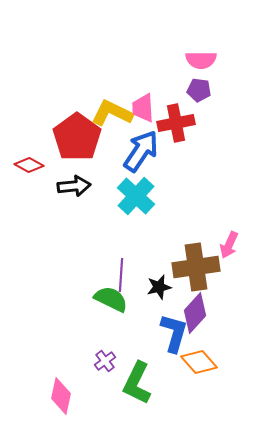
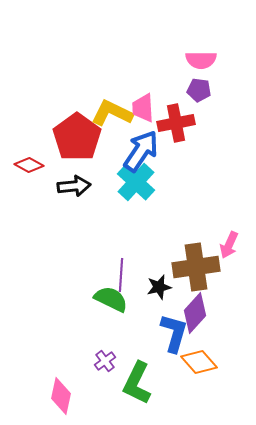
cyan cross: moved 14 px up
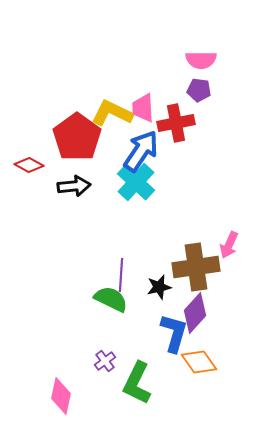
orange diamond: rotated 6 degrees clockwise
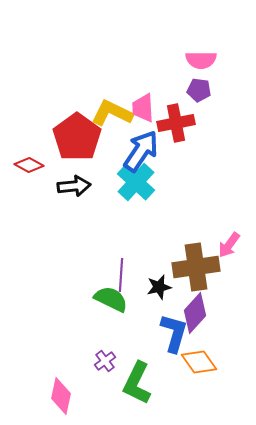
pink arrow: rotated 12 degrees clockwise
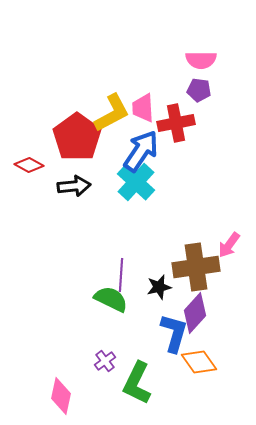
yellow L-shape: rotated 126 degrees clockwise
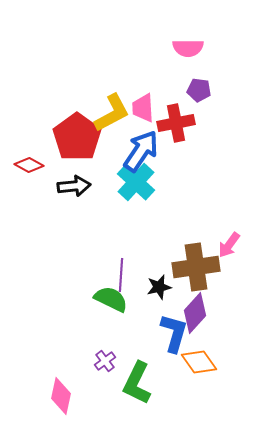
pink semicircle: moved 13 px left, 12 px up
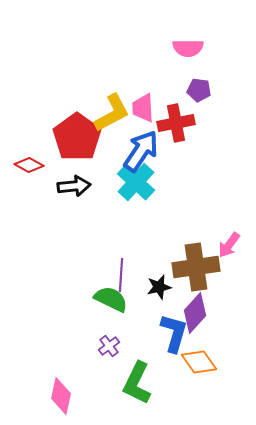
purple cross: moved 4 px right, 15 px up
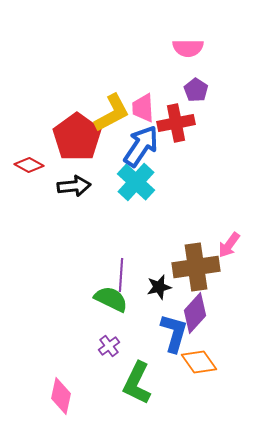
purple pentagon: moved 3 px left; rotated 25 degrees clockwise
blue arrow: moved 5 px up
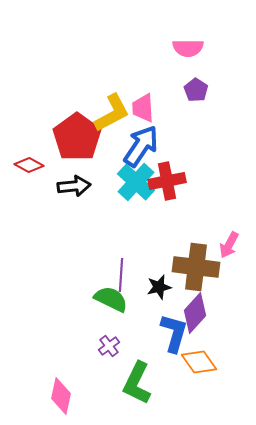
red cross: moved 9 px left, 58 px down
pink arrow: rotated 8 degrees counterclockwise
brown cross: rotated 15 degrees clockwise
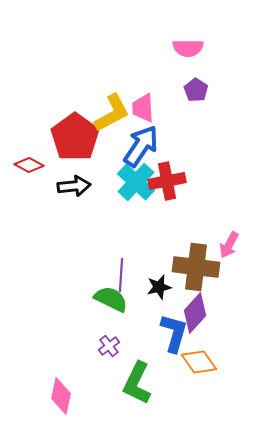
red pentagon: moved 2 px left
